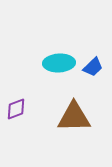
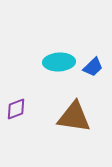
cyan ellipse: moved 1 px up
brown triangle: rotated 9 degrees clockwise
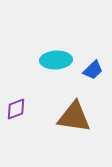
cyan ellipse: moved 3 px left, 2 px up
blue trapezoid: moved 3 px down
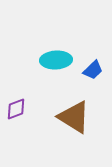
brown triangle: rotated 24 degrees clockwise
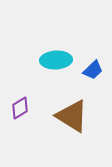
purple diamond: moved 4 px right, 1 px up; rotated 10 degrees counterclockwise
brown triangle: moved 2 px left, 1 px up
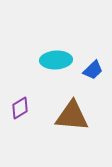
brown triangle: rotated 27 degrees counterclockwise
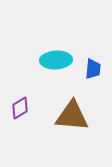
blue trapezoid: moved 1 px up; rotated 40 degrees counterclockwise
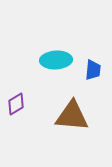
blue trapezoid: moved 1 px down
purple diamond: moved 4 px left, 4 px up
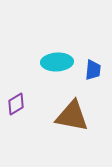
cyan ellipse: moved 1 px right, 2 px down
brown triangle: rotated 6 degrees clockwise
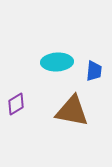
blue trapezoid: moved 1 px right, 1 px down
brown triangle: moved 5 px up
